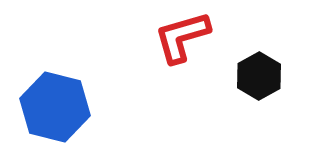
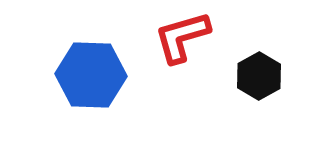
blue hexagon: moved 36 px right, 32 px up; rotated 12 degrees counterclockwise
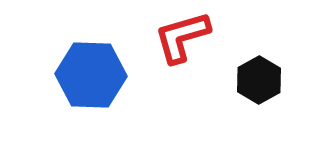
black hexagon: moved 4 px down
